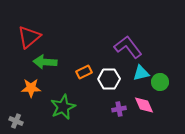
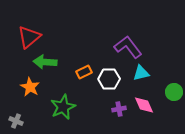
green circle: moved 14 px right, 10 px down
orange star: moved 1 px left, 1 px up; rotated 30 degrees clockwise
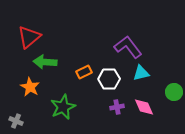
pink diamond: moved 2 px down
purple cross: moved 2 px left, 2 px up
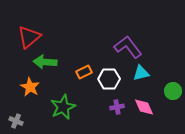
green circle: moved 1 px left, 1 px up
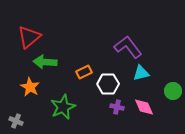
white hexagon: moved 1 px left, 5 px down
purple cross: rotated 24 degrees clockwise
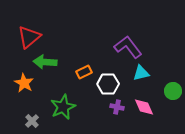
orange star: moved 6 px left, 4 px up
gray cross: moved 16 px right; rotated 24 degrees clockwise
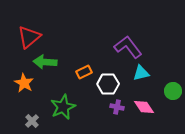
pink diamond: rotated 10 degrees counterclockwise
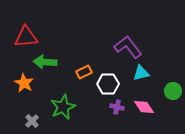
red triangle: moved 3 px left; rotated 35 degrees clockwise
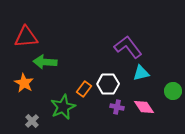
orange rectangle: moved 17 px down; rotated 28 degrees counterclockwise
